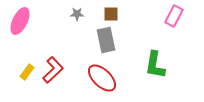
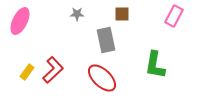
brown square: moved 11 px right
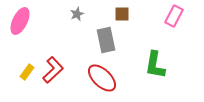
gray star: rotated 24 degrees counterclockwise
